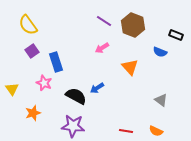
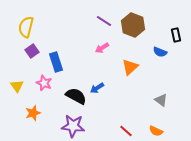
yellow semicircle: moved 2 px left, 2 px down; rotated 50 degrees clockwise
black rectangle: rotated 56 degrees clockwise
orange triangle: rotated 30 degrees clockwise
yellow triangle: moved 5 px right, 3 px up
red line: rotated 32 degrees clockwise
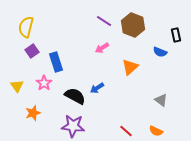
pink star: rotated 14 degrees clockwise
black semicircle: moved 1 px left
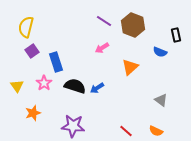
black semicircle: moved 10 px up; rotated 10 degrees counterclockwise
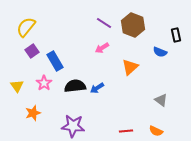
purple line: moved 2 px down
yellow semicircle: rotated 25 degrees clockwise
blue rectangle: moved 1 px left, 1 px up; rotated 12 degrees counterclockwise
black semicircle: rotated 25 degrees counterclockwise
red line: rotated 48 degrees counterclockwise
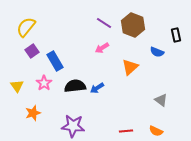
blue semicircle: moved 3 px left
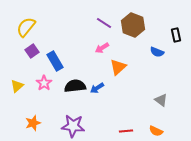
orange triangle: moved 12 px left
yellow triangle: rotated 24 degrees clockwise
orange star: moved 10 px down
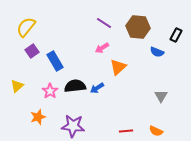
brown hexagon: moved 5 px right, 2 px down; rotated 15 degrees counterclockwise
black rectangle: rotated 40 degrees clockwise
pink star: moved 6 px right, 8 px down
gray triangle: moved 4 px up; rotated 24 degrees clockwise
orange star: moved 5 px right, 6 px up
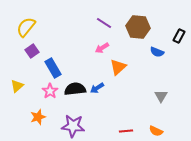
black rectangle: moved 3 px right, 1 px down
blue rectangle: moved 2 px left, 7 px down
black semicircle: moved 3 px down
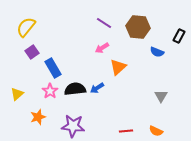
purple square: moved 1 px down
yellow triangle: moved 8 px down
